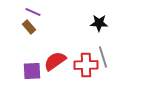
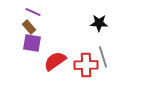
purple square: moved 28 px up; rotated 12 degrees clockwise
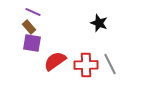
black star: rotated 18 degrees clockwise
gray line: moved 7 px right, 7 px down; rotated 10 degrees counterclockwise
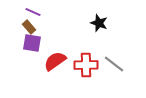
gray line: moved 4 px right; rotated 25 degrees counterclockwise
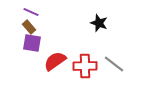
purple line: moved 2 px left
red cross: moved 1 px left, 1 px down
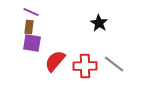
black star: rotated 12 degrees clockwise
brown rectangle: rotated 48 degrees clockwise
red semicircle: rotated 15 degrees counterclockwise
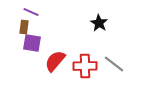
brown rectangle: moved 5 px left
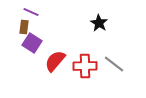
purple square: rotated 24 degrees clockwise
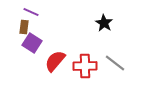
black star: moved 5 px right
gray line: moved 1 px right, 1 px up
